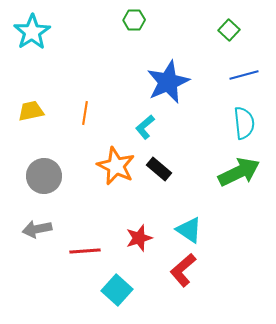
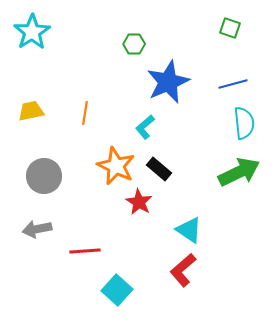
green hexagon: moved 24 px down
green square: moved 1 px right, 2 px up; rotated 25 degrees counterclockwise
blue line: moved 11 px left, 9 px down
red star: moved 36 px up; rotated 24 degrees counterclockwise
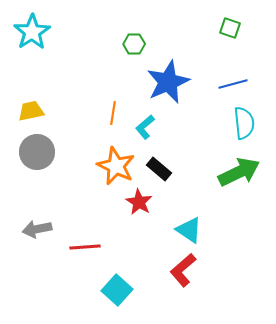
orange line: moved 28 px right
gray circle: moved 7 px left, 24 px up
red line: moved 4 px up
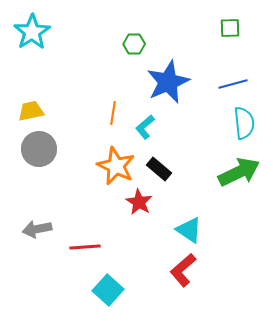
green square: rotated 20 degrees counterclockwise
gray circle: moved 2 px right, 3 px up
cyan square: moved 9 px left
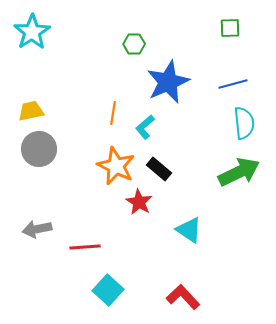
red L-shape: moved 27 px down; rotated 88 degrees clockwise
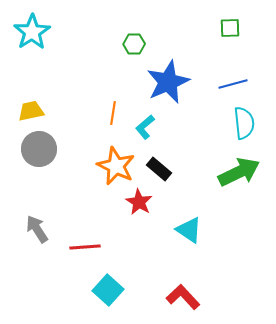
gray arrow: rotated 68 degrees clockwise
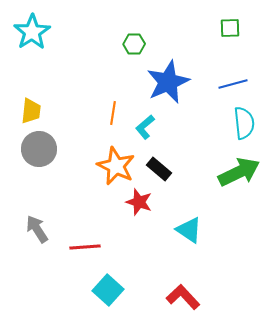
yellow trapezoid: rotated 108 degrees clockwise
red star: rotated 12 degrees counterclockwise
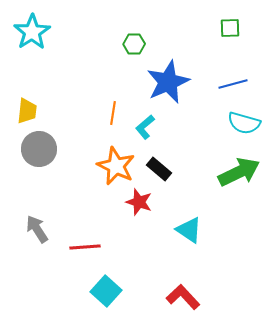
yellow trapezoid: moved 4 px left
cyan semicircle: rotated 112 degrees clockwise
cyan square: moved 2 px left, 1 px down
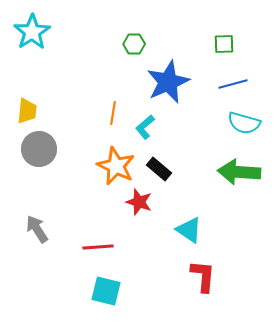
green square: moved 6 px left, 16 px down
green arrow: rotated 150 degrees counterclockwise
red line: moved 13 px right
cyan square: rotated 28 degrees counterclockwise
red L-shape: moved 20 px right, 21 px up; rotated 48 degrees clockwise
